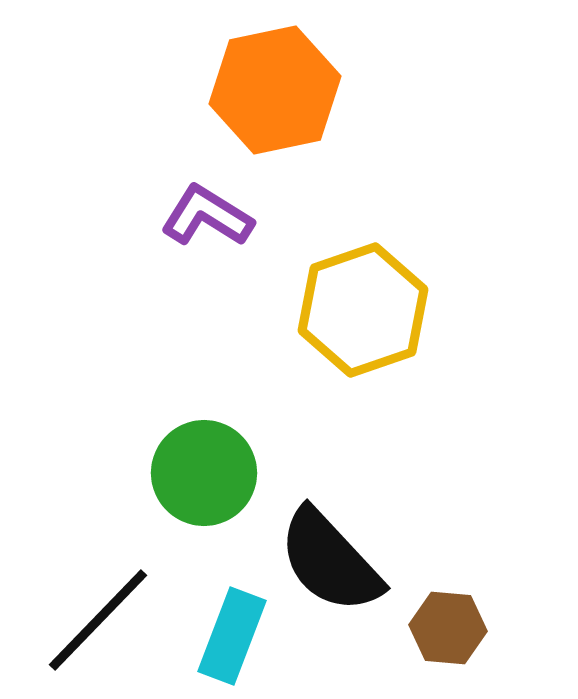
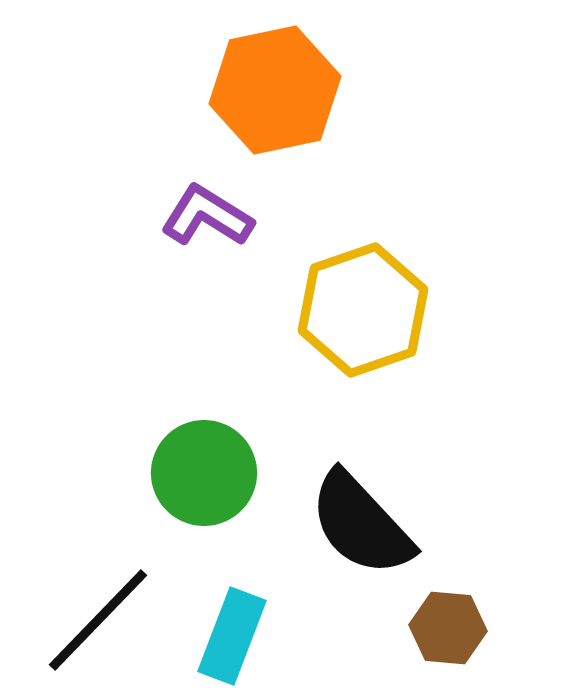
black semicircle: moved 31 px right, 37 px up
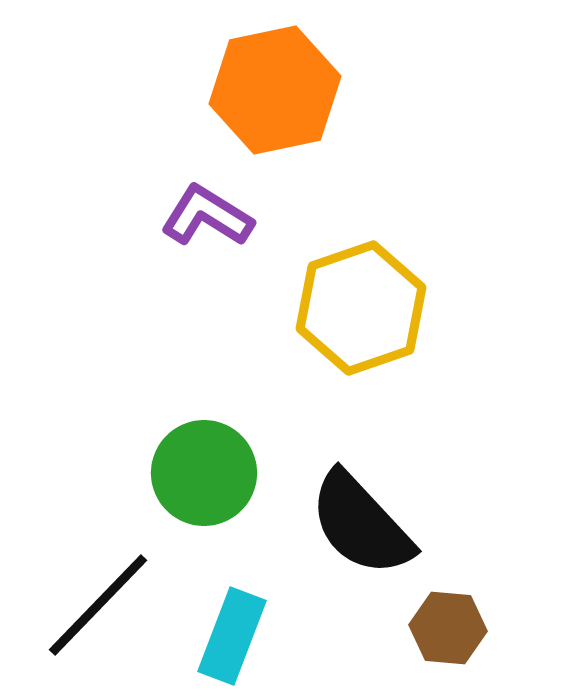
yellow hexagon: moved 2 px left, 2 px up
black line: moved 15 px up
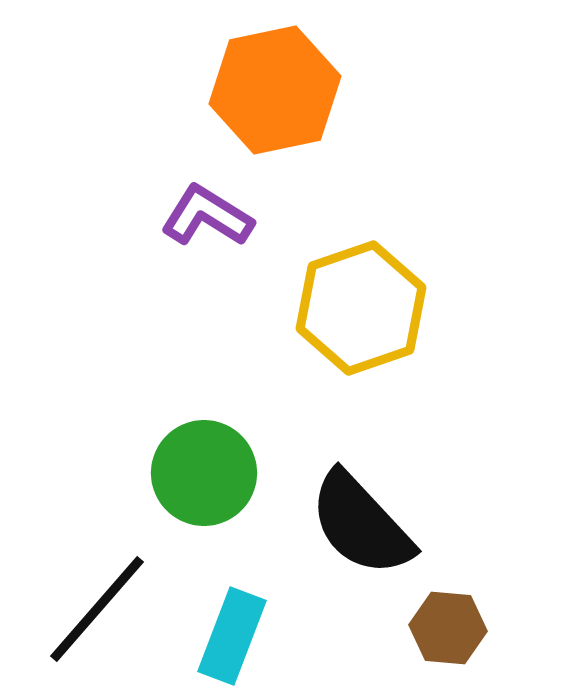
black line: moved 1 px left, 4 px down; rotated 3 degrees counterclockwise
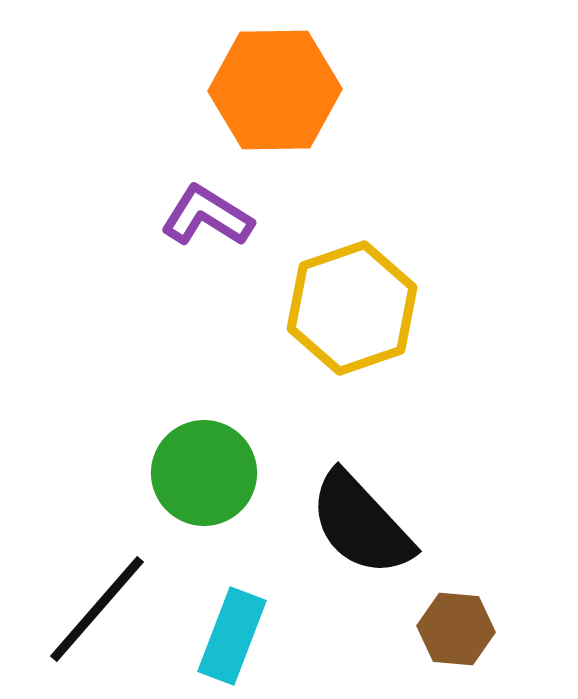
orange hexagon: rotated 11 degrees clockwise
yellow hexagon: moved 9 px left
brown hexagon: moved 8 px right, 1 px down
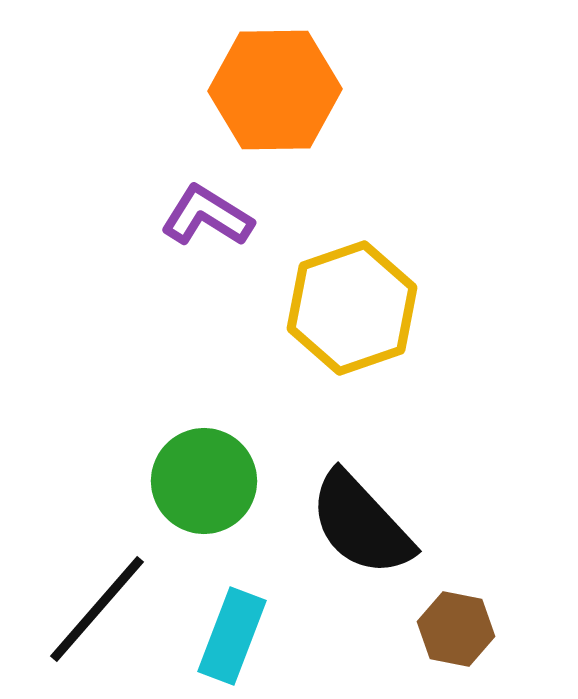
green circle: moved 8 px down
brown hexagon: rotated 6 degrees clockwise
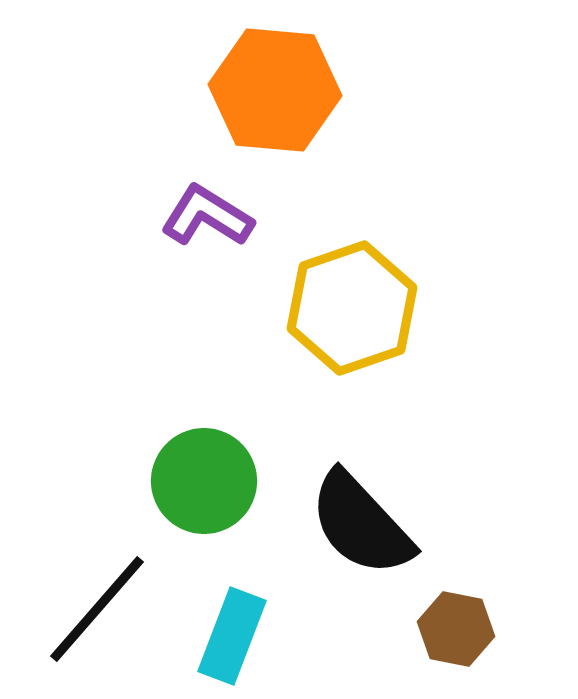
orange hexagon: rotated 6 degrees clockwise
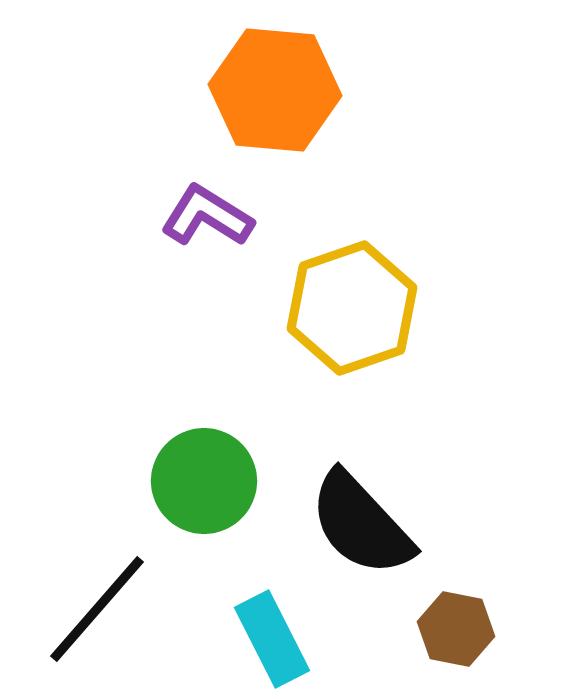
cyan rectangle: moved 40 px right, 3 px down; rotated 48 degrees counterclockwise
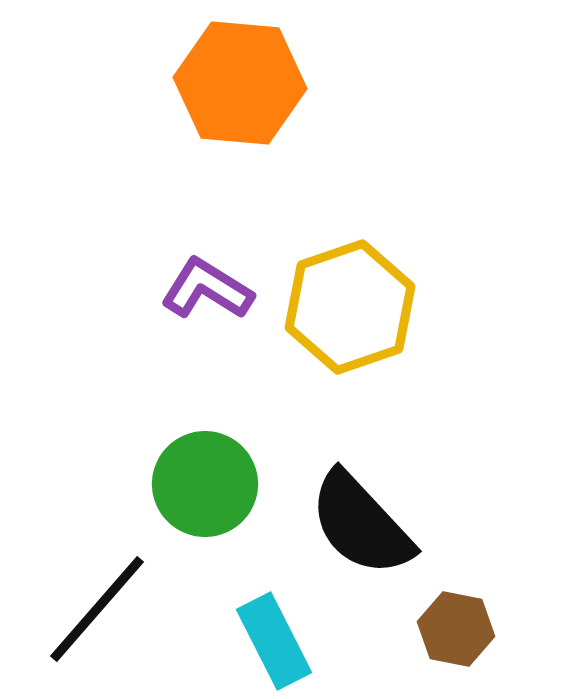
orange hexagon: moved 35 px left, 7 px up
purple L-shape: moved 73 px down
yellow hexagon: moved 2 px left, 1 px up
green circle: moved 1 px right, 3 px down
cyan rectangle: moved 2 px right, 2 px down
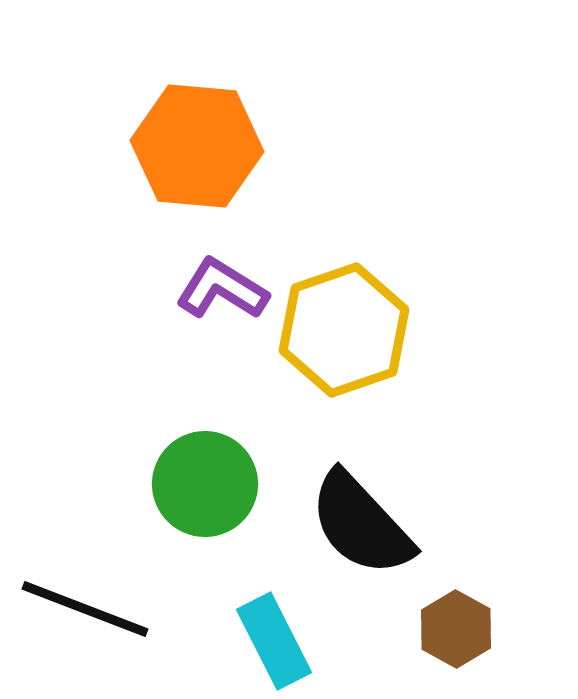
orange hexagon: moved 43 px left, 63 px down
purple L-shape: moved 15 px right
yellow hexagon: moved 6 px left, 23 px down
black line: moved 12 px left; rotated 70 degrees clockwise
brown hexagon: rotated 18 degrees clockwise
